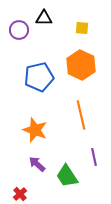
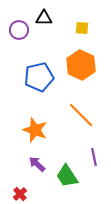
orange line: rotated 32 degrees counterclockwise
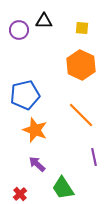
black triangle: moved 3 px down
blue pentagon: moved 14 px left, 18 px down
green trapezoid: moved 4 px left, 12 px down
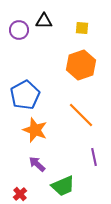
orange hexagon: rotated 16 degrees clockwise
blue pentagon: rotated 16 degrees counterclockwise
green trapezoid: moved 2 px up; rotated 80 degrees counterclockwise
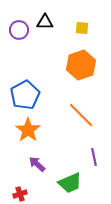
black triangle: moved 1 px right, 1 px down
orange star: moved 7 px left; rotated 15 degrees clockwise
green trapezoid: moved 7 px right, 3 px up
red cross: rotated 24 degrees clockwise
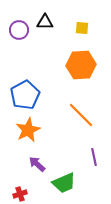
orange hexagon: rotated 16 degrees clockwise
orange star: rotated 10 degrees clockwise
green trapezoid: moved 6 px left
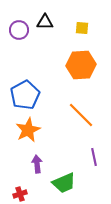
purple arrow: rotated 42 degrees clockwise
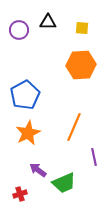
black triangle: moved 3 px right
orange line: moved 7 px left, 12 px down; rotated 68 degrees clockwise
orange star: moved 3 px down
purple arrow: moved 1 px right, 6 px down; rotated 48 degrees counterclockwise
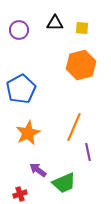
black triangle: moved 7 px right, 1 px down
orange hexagon: rotated 12 degrees counterclockwise
blue pentagon: moved 4 px left, 6 px up
purple line: moved 6 px left, 5 px up
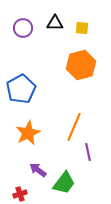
purple circle: moved 4 px right, 2 px up
green trapezoid: rotated 30 degrees counterclockwise
